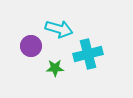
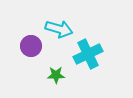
cyan cross: rotated 12 degrees counterclockwise
green star: moved 1 px right, 7 px down
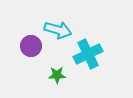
cyan arrow: moved 1 px left, 1 px down
green star: moved 1 px right
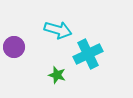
purple circle: moved 17 px left, 1 px down
green star: rotated 18 degrees clockwise
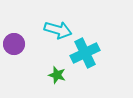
purple circle: moved 3 px up
cyan cross: moved 3 px left, 1 px up
